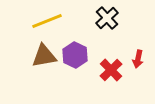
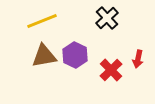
yellow line: moved 5 px left
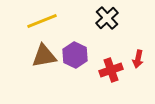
red cross: rotated 25 degrees clockwise
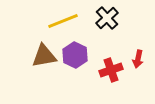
yellow line: moved 21 px right
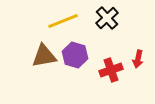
purple hexagon: rotated 10 degrees counterclockwise
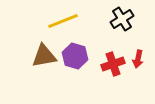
black cross: moved 15 px right, 1 px down; rotated 10 degrees clockwise
purple hexagon: moved 1 px down
red cross: moved 2 px right, 6 px up
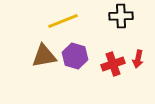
black cross: moved 1 px left, 3 px up; rotated 30 degrees clockwise
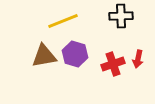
purple hexagon: moved 2 px up
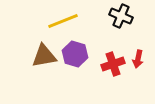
black cross: rotated 25 degrees clockwise
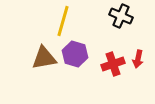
yellow line: rotated 52 degrees counterclockwise
brown triangle: moved 2 px down
